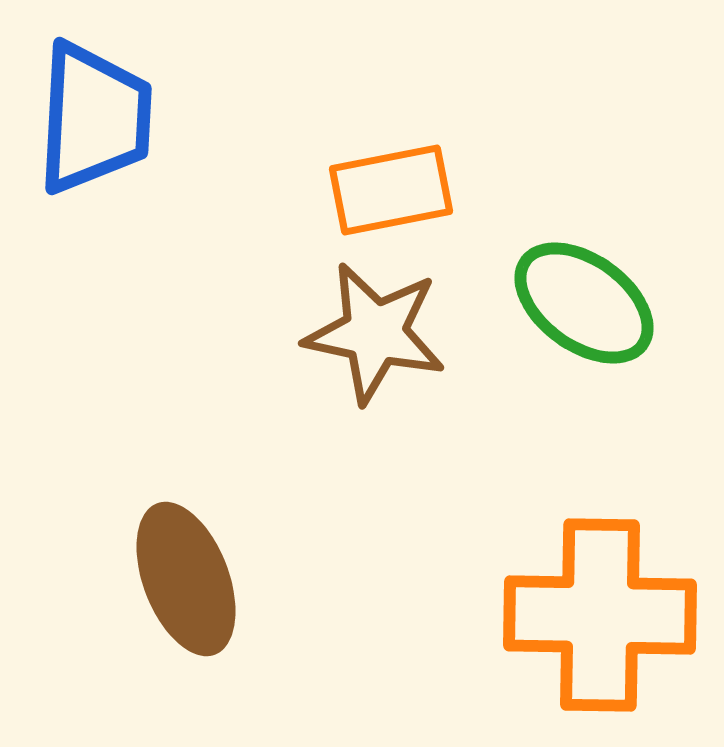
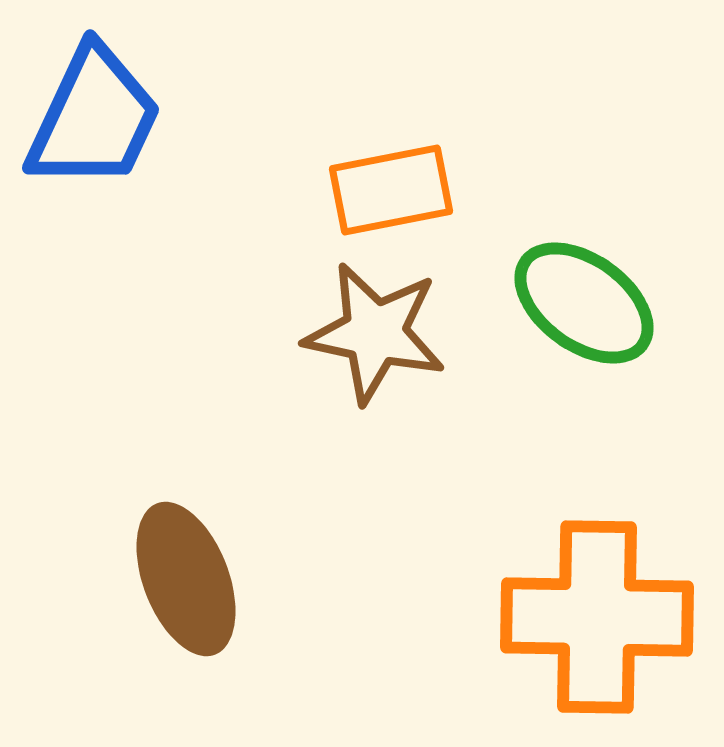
blue trapezoid: rotated 22 degrees clockwise
orange cross: moved 3 px left, 2 px down
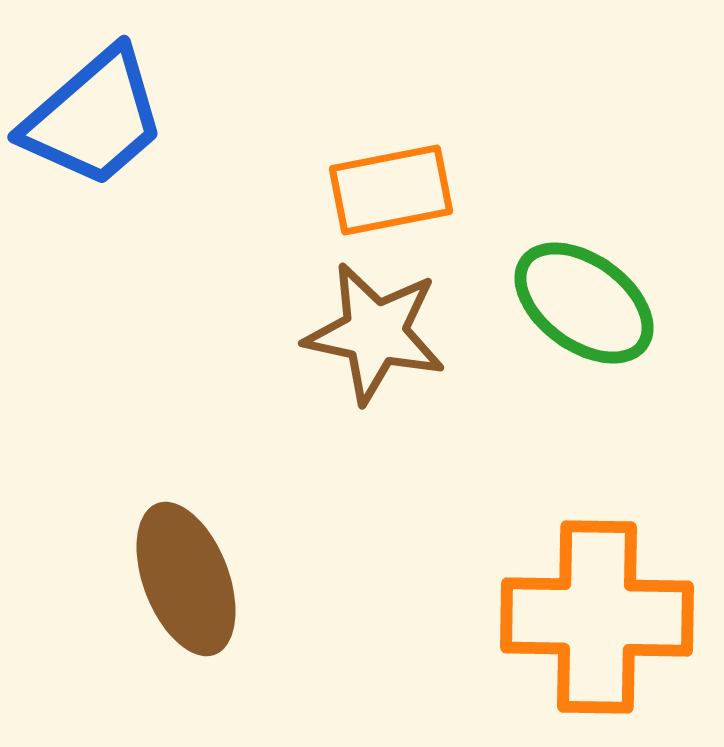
blue trapezoid: rotated 24 degrees clockwise
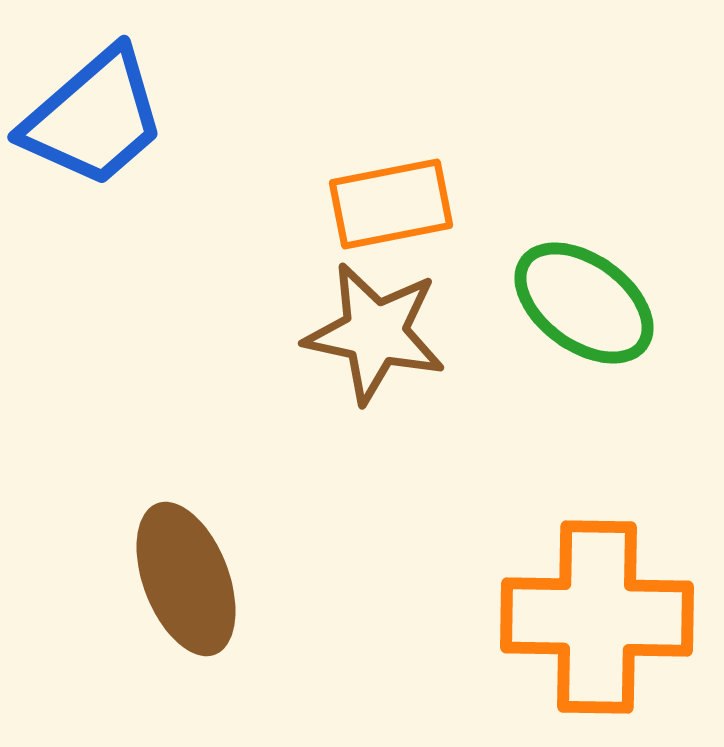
orange rectangle: moved 14 px down
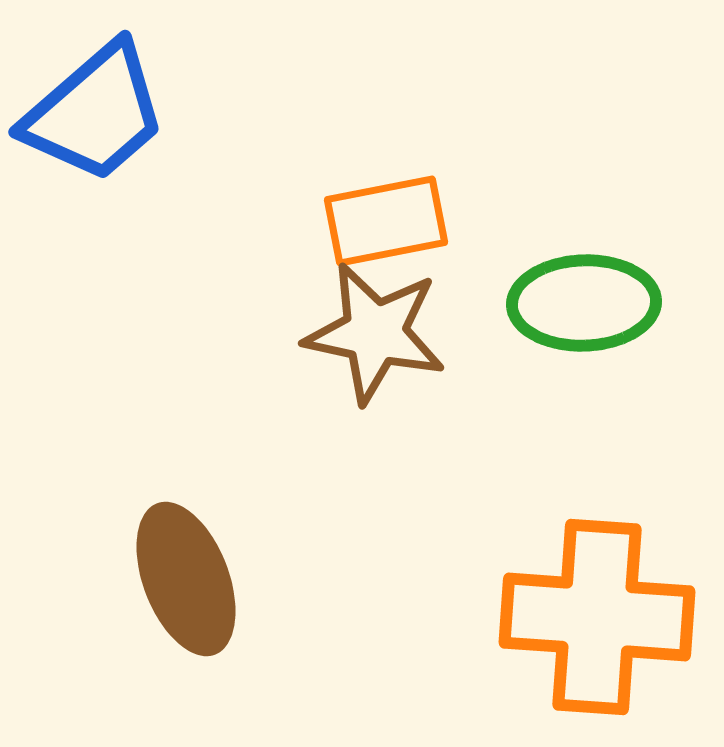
blue trapezoid: moved 1 px right, 5 px up
orange rectangle: moved 5 px left, 17 px down
green ellipse: rotated 38 degrees counterclockwise
orange cross: rotated 3 degrees clockwise
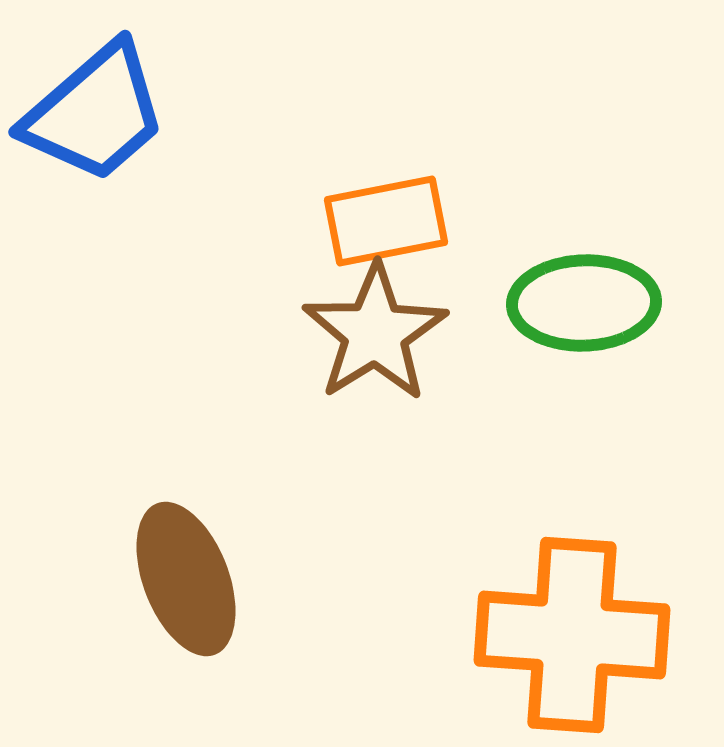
brown star: rotated 28 degrees clockwise
orange cross: moved 25 px left, 18 px down
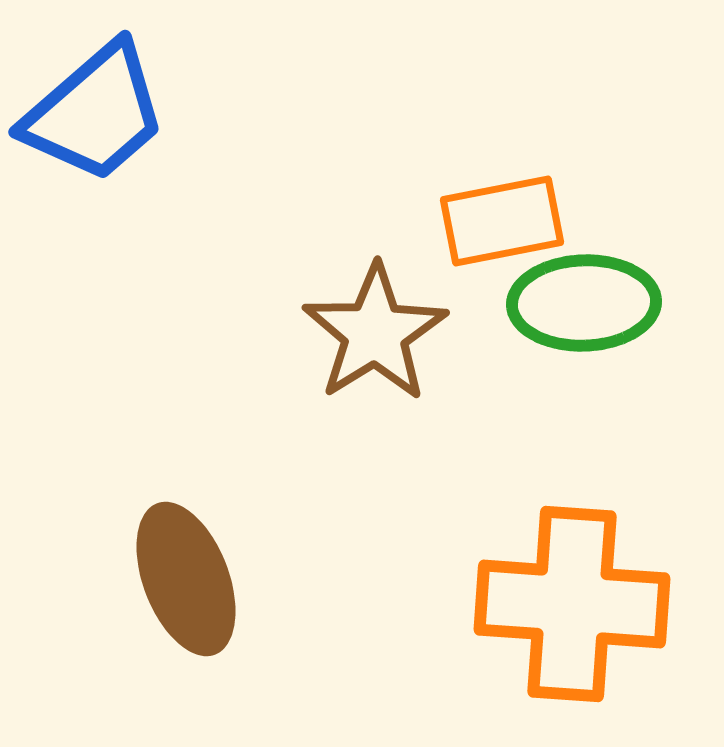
orange rectangle: moved 116 px right
orange cross: moved 31 px up
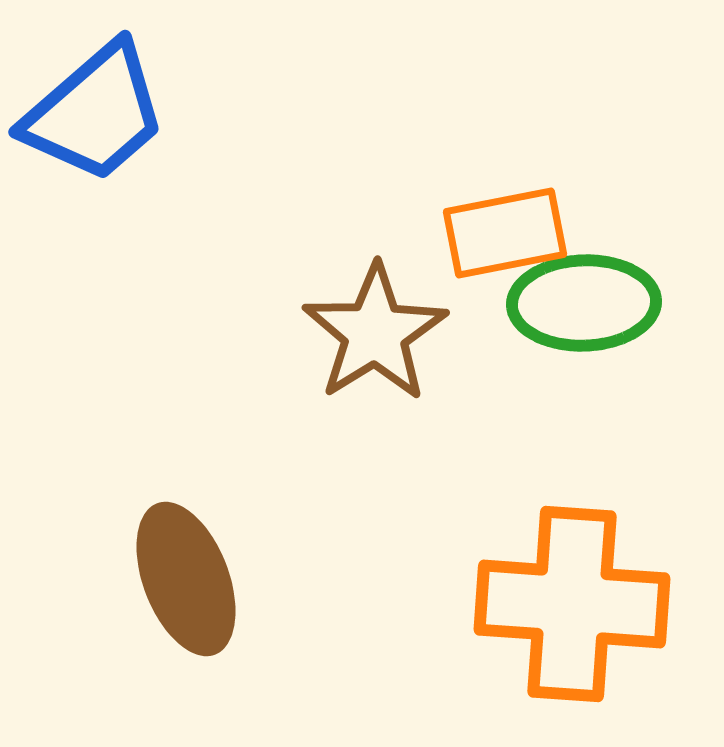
orange rectangle: moved 3 px right, 12 px down
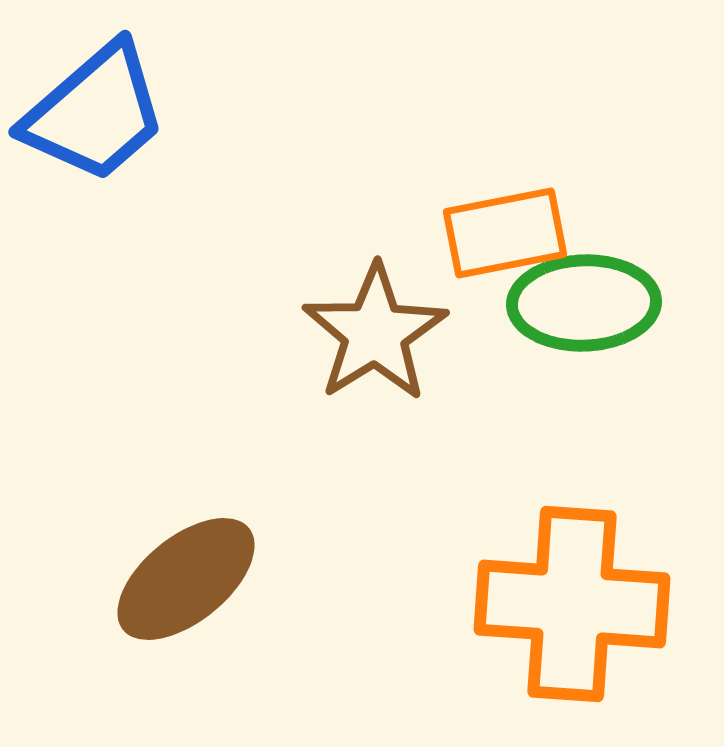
brown ellipse: rotated 72 degrees clockwise
